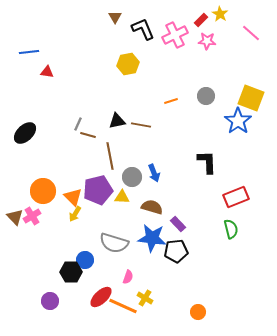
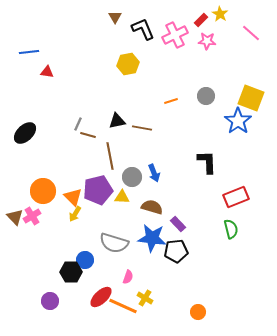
brown line at (141, 125): moved 1 px right, 3 px down
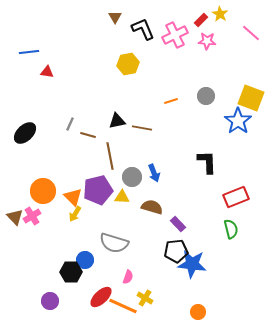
gray line at (78, 124): moved 8 px left
blue star at (152, 238): moved 40 px right, 26 px down
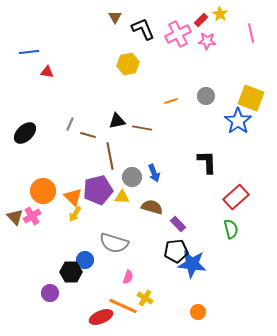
pink line at (251, 33): rotated 36 degrees clockwise
pink cross at (175, 35): moved 3 px right, 1 px up
red rectangle at (236, 197): rotated 20 degrees counterclockwise
red ellipse at (101, 297): moved 20 px down; rotated 20 degrees clockwise
purple circle at (50, 301): moved 8 px up
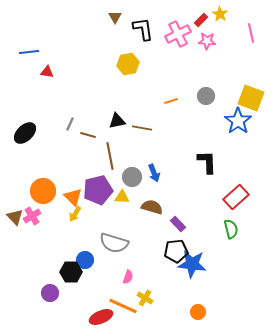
black L-shape at (143, 29): rotated 15 degrees clockwise
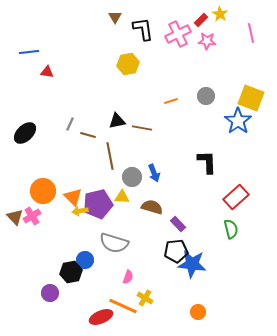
purple pentagon at (98, 190): moved 14 px down
yellow arrow at (75, 214): moved 5 px right, 3 px up; rotated 49 degrees clockwise
black hexagon at (71, 272): rotated 10 degrees counterclockwise
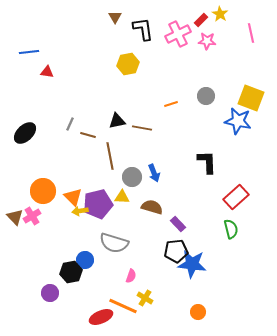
orange line at (171, 101): moved 3 px down
blue star at (238, 121): rotated 24 degrees counterclockwise
pink semicircle at (128, 277): moved 3 px right, 1 px up
